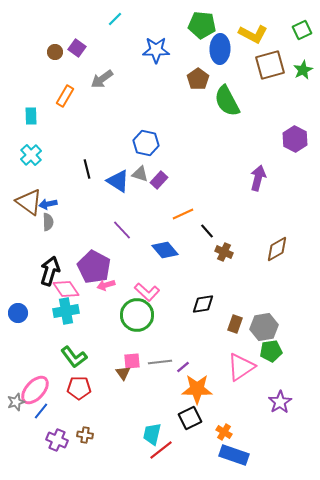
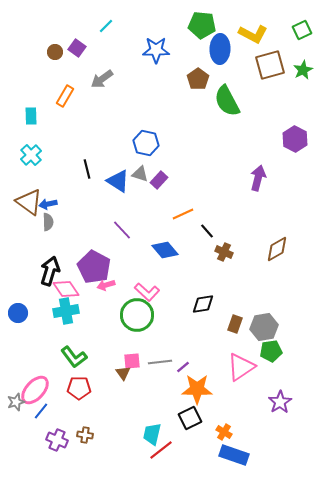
cyan line at (115, 19): moved 9 px left, 7 px down
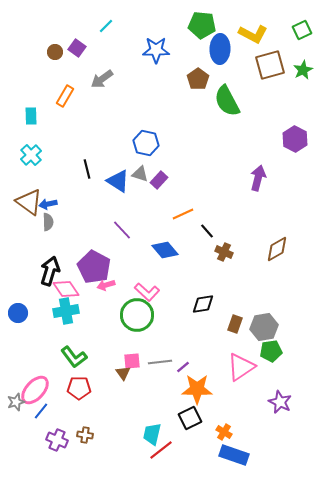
purple star at (280, 402): rotated 15 degrees counterclockwise
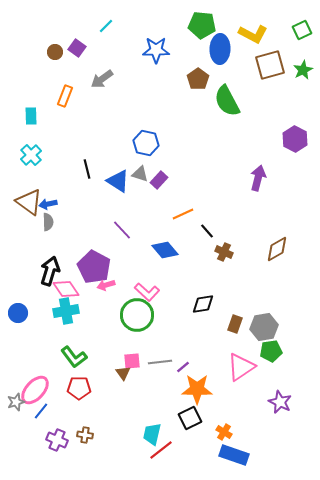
orange rectangle at (65, 96): rotated 10 degrees counterclockwise
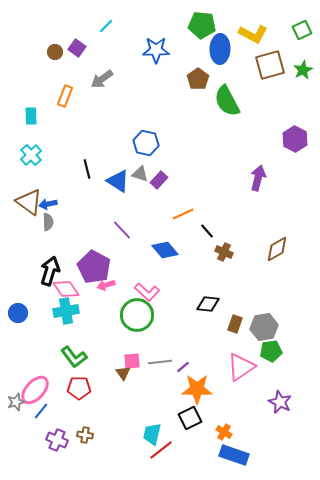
black diamond at (203, 304): moved 5 px right; rotated 15 degrees clockwise
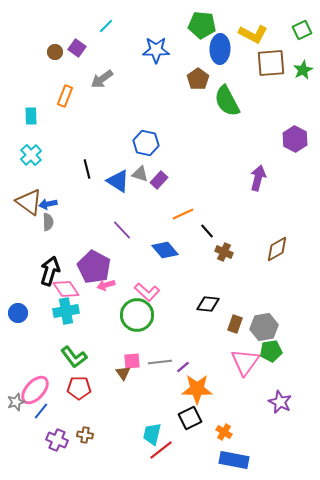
brown square at (270, 65): moved 1 px right, 2 px up; rotated 12 degrees clockwise
pink triangle at (241, 367): moved 4 px right, 5 px up; rotated 20 degrees counterclockwise
blue rectangle at (234, 455): moved 5 px down; rotated 8 degrees counterclockwise
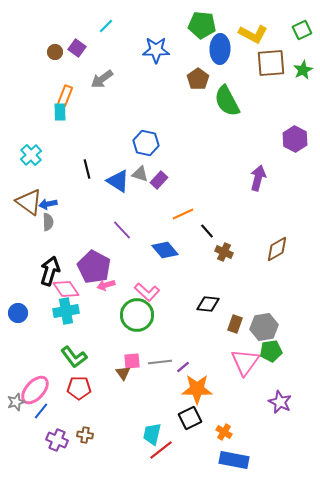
cyan rectangle at (31, 116): moved 29 px right, 4 px up
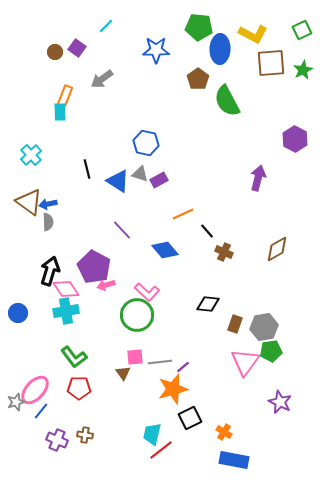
green pentagon at (202, 25): moved 3 px left, 2 px down
purple rectangle at (159, 180): rotated 18 degrees clockwise
pink square at (132, 361): moved 3 px right, 4 px up
orange star at (197, 389): moved 24 px left; rotated 16 degrees counterclockwise
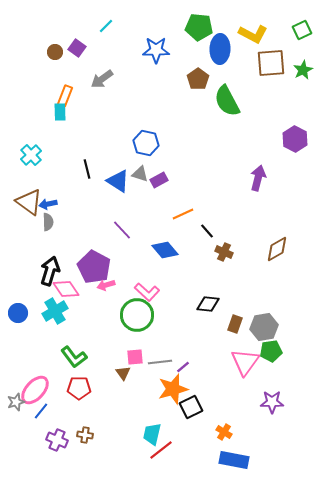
cyan cross at (66, 311): moved 11 px left; rotated 20 degrees counterclockwise
purple star at (280, 402): moved 8 px left; rotated 25 degrees counterclockwise
black square at (190, 418): moved 1 px right, 11 px up
